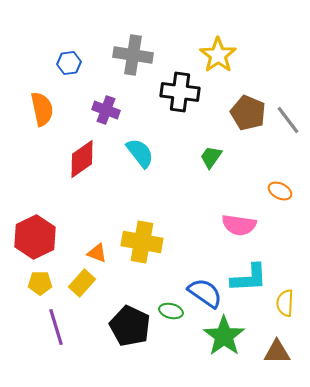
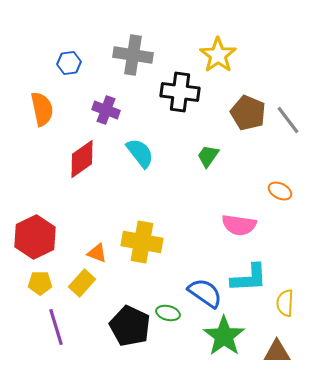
green trapezoid: moved 3 px left, 1 px up
green ellipse: moved 3 px left, 2 px down
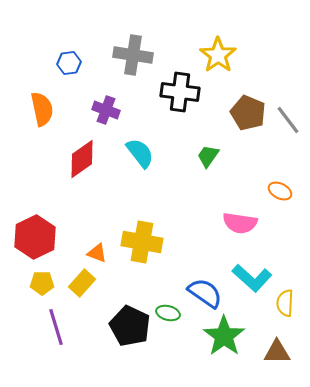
pink semicircle: moved 1 px right, 2 px up
cyan L-shape: moved 3 px right; rotated 45 degrees clockwise
yellow pentagon: moved 2 px right
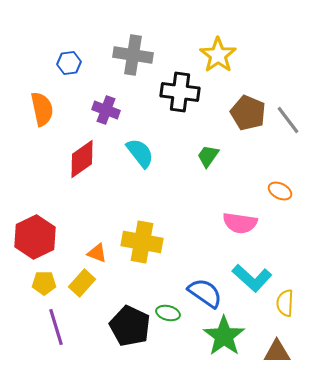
yellow pentagon: moved 2 px right
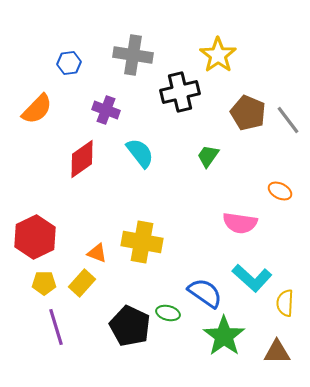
black cross: rotated 21 degrees counterclockwise
orange semicircle: moved 5 px left; rotated 56 degrees clockwise
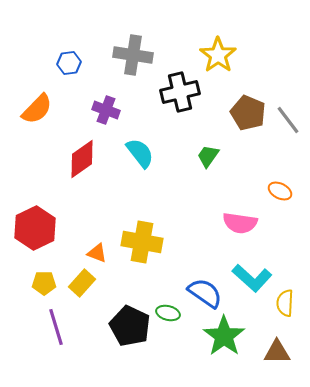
red hexagon: moved 9 px up
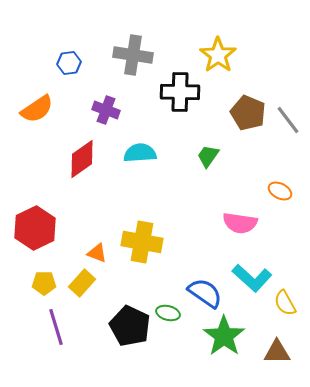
black cross: rotated 15 degrees clockwise
orange semicircle: rotated 12 degrees clockwise
cyan semicircle: rotated 56 degrees counterclockwise
yellow semicircle: rotated 32 degrees counterclockwise
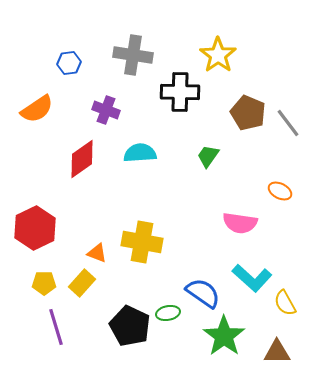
gray line: moved 3 px down
blue semicircle: moved 2 px left
green ellipse: rotated 25 degrees counterclockwise
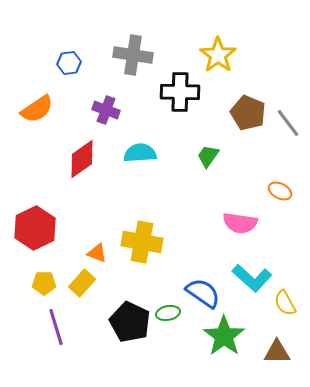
black pentagon: moved 4 px up
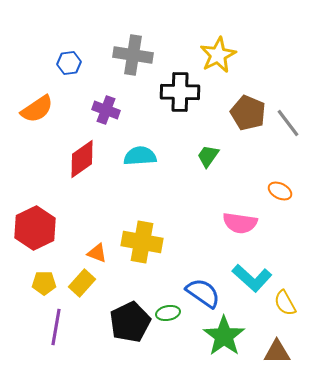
yellow star: rotated 9 degrees clockwise
cyan semicircle: moved 3 px down
black pentagon: rotated 21 degrees clockwise
purple line: rotated 27 degrees clockwise
